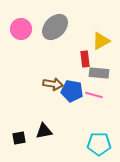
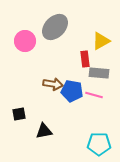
pink circle: moved 4 px right, 12 px down
black square: moved 24 px up
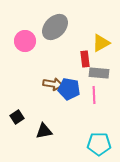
yellow triangle: moved 2 px down
blue pentagon: moved 3 px left, 2 px up
pink line: rotated 72 degrees clockwise
black square: moved 2 px left, 3 px down; rotated 24 degrees counterclockwise
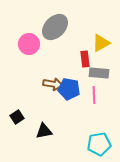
pink circle: moved 4 px right, 3 px down
cyan pentagon: rotated 10 degrees counterclockwise
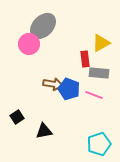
gray ellipse: moved 12 px left, 1 px up
blue pentagon: rotated 10 degrees clockwise
pink line: rotated 66 degrees counterclockwise
cyan pentagon: rotated 10 degrees counterclockwise
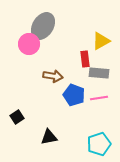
gray ellipse: rotated 12 degrees counterclockwise
yellow triangle: moved 2 px up
brown arrow: moved 8 px up
blue pentagon: moved 5 px right, 6 px down
pink line: moved 5 px right, 3 px down; rotated 30 degrees counterclockwise
black triangle: moved 5 px right, 6 px down
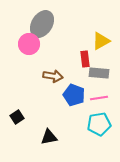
gray ellipse: moved 1 px left, 2 px up
cyan pentagon: moved 20 px up; rotated 10 degrees clockwise
